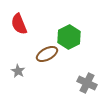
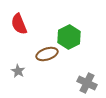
brown ellipse: rotated 10 degrees clockwise
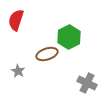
red semicircle: moved 3 px left, 4 px up; rotated 40 degrees clockwise
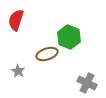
green hexagon: rotated 10 degrees counterclockwise
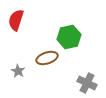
green hexagon: rotated 25 degrees clockwise
brown ellipse: moved 4 px down
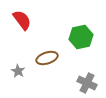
red semicircle: moved 6 px right; rotated 125 degrees clockwise
green hexagon: moved 12 px right
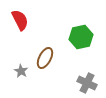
red semicircle: moved 2 px left; rotated 10 degrees clockwise
brown ellipse: moved 2 px left; rotated 45 degrees counterclockwise
gray star: moved 3 px right
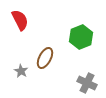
green hexagon: rotated 10 degrees counterclockwise
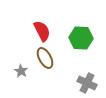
red semicircle: moved 22 px right, 11 px down
green hexagon: moved 1 px down; rotated 25 degrees clockwise
brown ellipse: rotated 55 degrees counterclockwise
